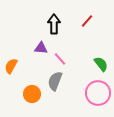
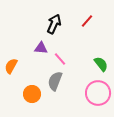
black arrow: rotated 24 degrees clockwise
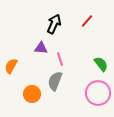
pink line: rotated 24 degrees clockwise
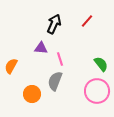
pink circle: moved 1 px left, 2 px up
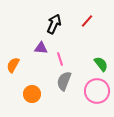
orange semicircle: moved 2 px right, 1 px up
gray semicircle: moved 9 px right
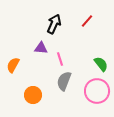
orange circle: moved 1 px right, 1 px down
